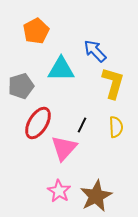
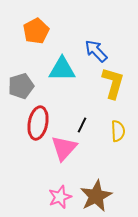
blue arrow: moved 1 px right
cyan triangle: moved 1 px right
red ellipse: rotated 20 degrees counterclockwise
yellow semicircle: moved 2 px right, 4 px down
pink star: moved 1 px right, 6 px down; rotated 20 degrees clockwise
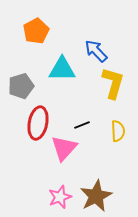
black line: rotated 42 degrees clockwise
